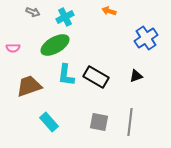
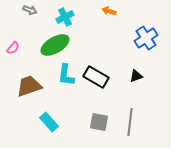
gray arrow: moved 3 px left, 2 px up
pink semicircle: rotated 48 degrees counterclockwise
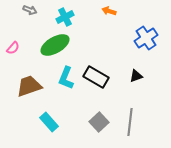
cyan L-shape: moved 3 px down; rotated 15 degrees clockwise
gray square: rotated 36 degrees clockwise
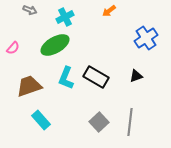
orange arrow: rotated 56 degrees counterclockwise
cyan rectangle: moved 8 px left, 2 px up
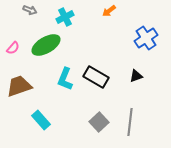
green ellipse: moved 9 px left
cyan L-shape: moved 1 px left, 1 px down
brown trapezoid: moved 10 px left
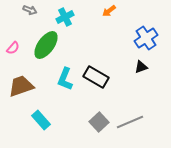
green ellipse: rotated 24 degrees counterclockwise
black triangle: moved 5 px right, 9 px up
brown trapezoid: moved 2 px right
gray line: rotated 60 degrees clockwise
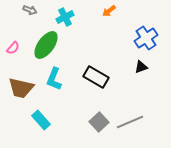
cyan L-shape: moved 11 px left
brown trapezoid: moved 2 px down; rotated 148 degrees counterclockwise
